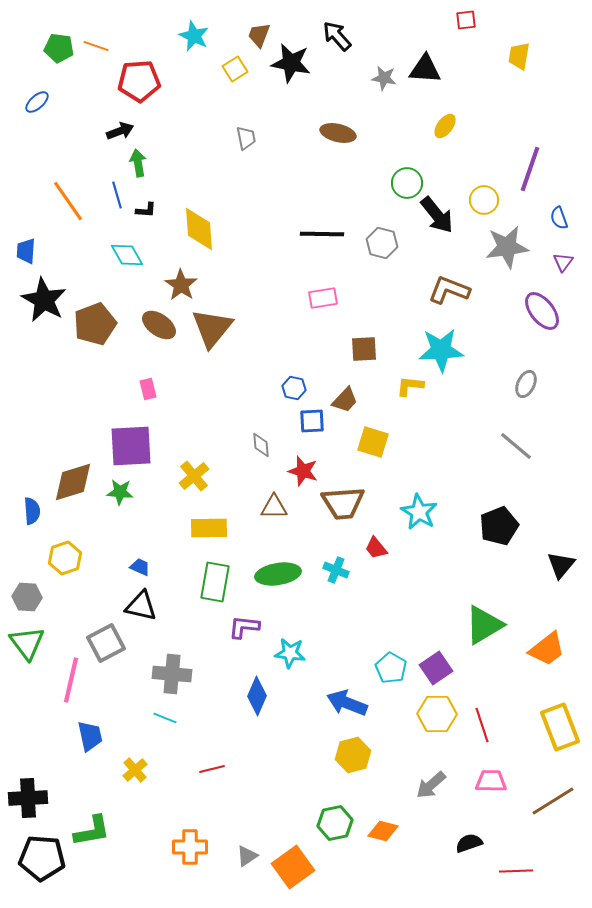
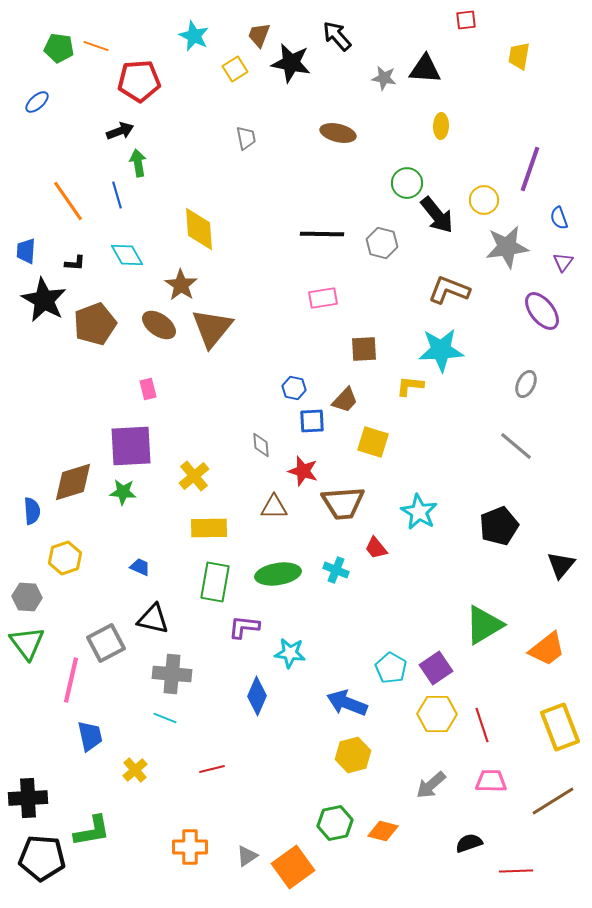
yellow ellipse at (445, 126): moved 4 px left; rotated 35 degrees counterclockwise
black L-shape at (146, 210): moved 71 px left, 53 px down
green star at (120, 492): moved 3 px right
black triangle at (141, 606): moved 12 px right, 13 px down
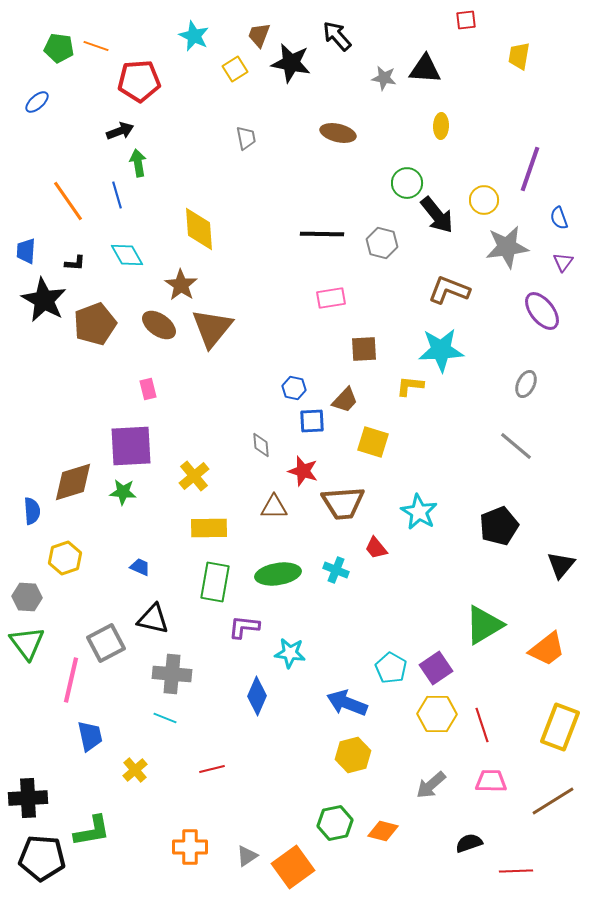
pink rectangle at (323, 298): moved 8 px right
yellow rectangle at (560, 727): rotated 42 degrees clockwise
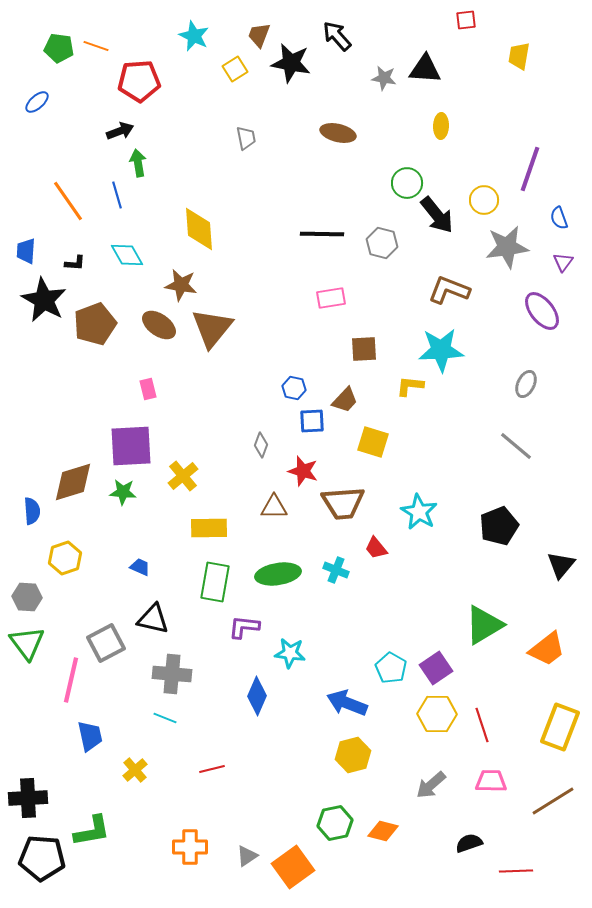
brown star at (181, 285): rotated 24 degrees counterclockwise
gray diamond at (261, 445): rotated 25 degrees clockwise
yellow cross at (194, 476): moved 11 px left
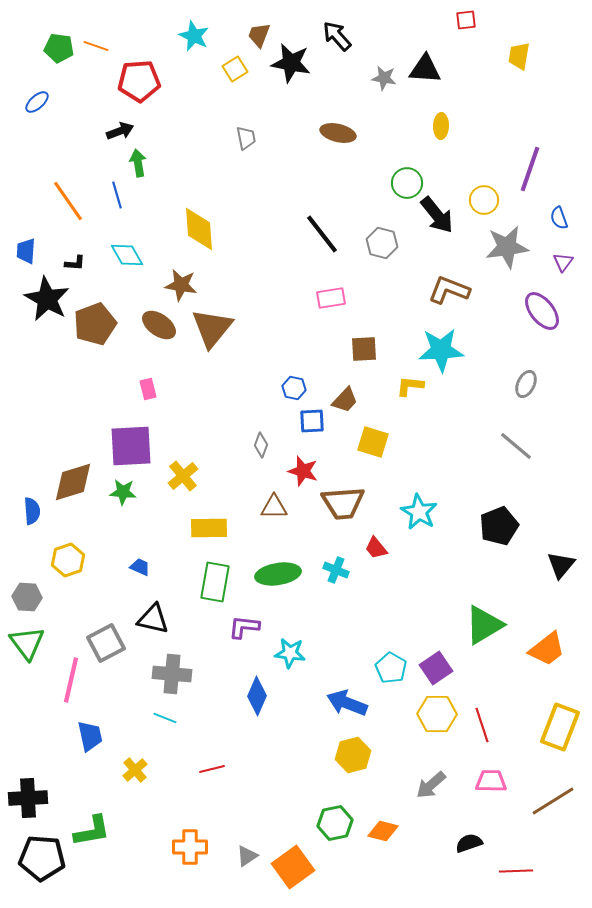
black line at (322, 234): rotated 51 degrees clockwise
black star at (44, 300): moved 3 px right, 1 px up
yellow hexagon at (65, 558): moved 3 px right, 2 px down
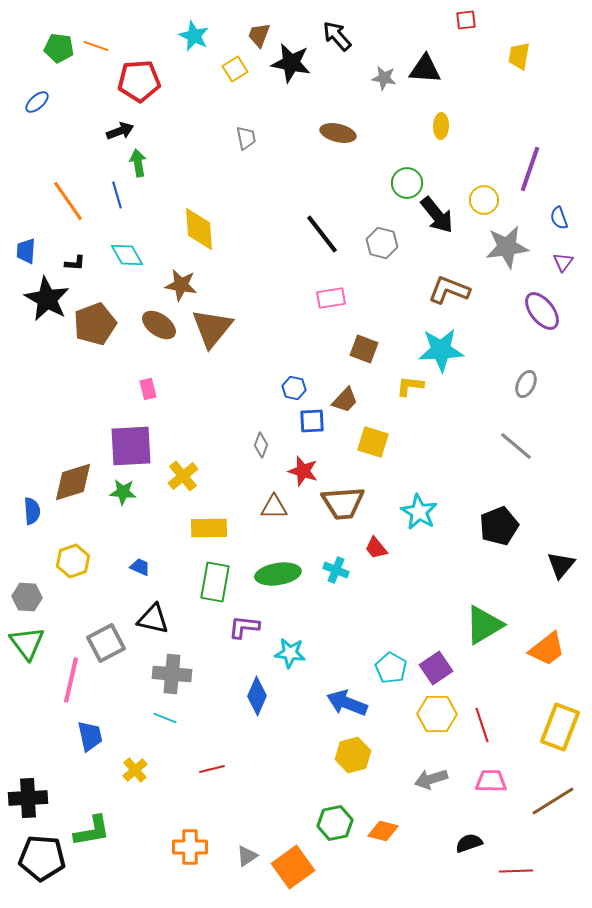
brown square at (364, 349): rotated 24 degrees clockwise
yellow hexagon at (68, 560): moved 5 px right, 1 px down
gray arrow at (431, 785): moved 6 px up; rotated 24 degrees clockwise
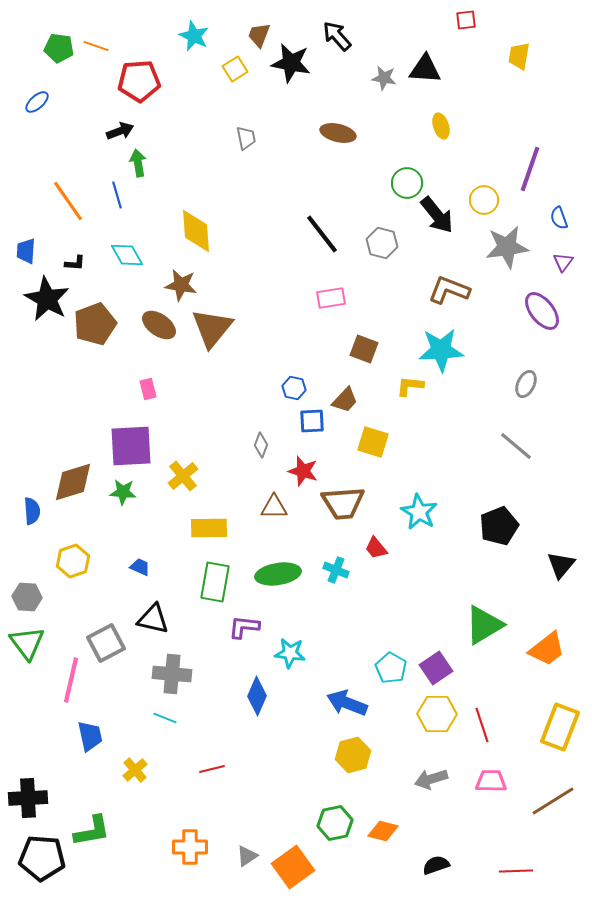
yellow ellipse at (441, 126): rotated 20 degrees counterclockwise
yellow diamond at (199, 229): moved 3 px left, 2 px down
black semicircle at (469, 843): moved 33 px left, 22 px down
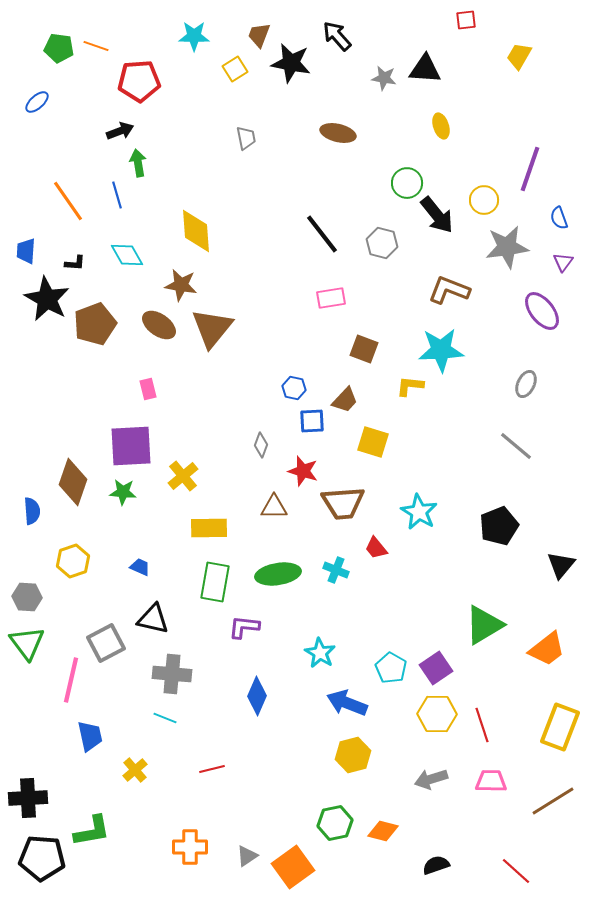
cyan star at (194, 36): rotated 24 degrees counterclockwise
yellow trapezoid at (519, 56): rotated 20 degrees clockwise
brown diamond at (73, 482): rotated 54 degrees counterclockwise
cyan star at (290, 653): moved 30 px right; rotated 24 degrees clockwise
red line at (516, 871): rotated 44 degrees clockwise
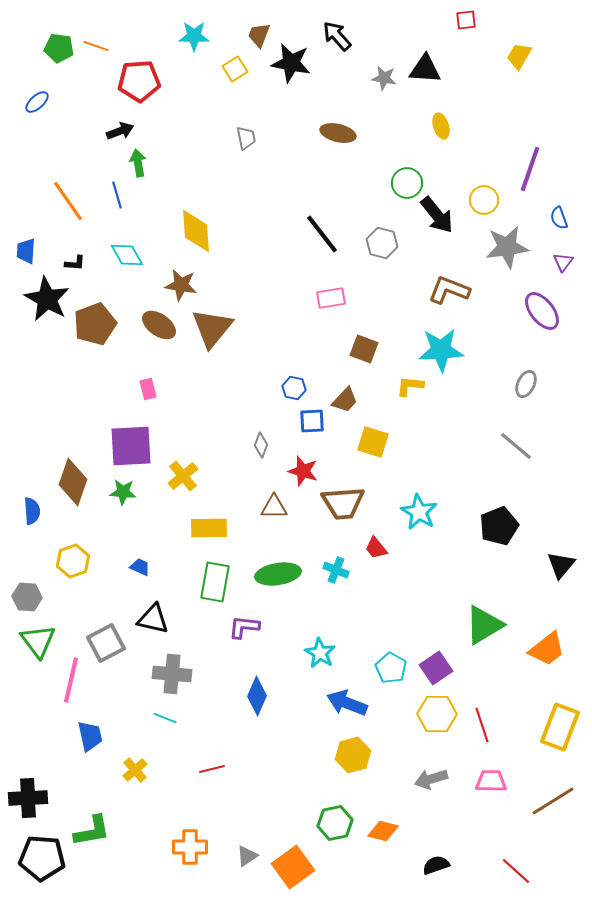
green triangle at (27, 643): moved 11 px right, 2 px up
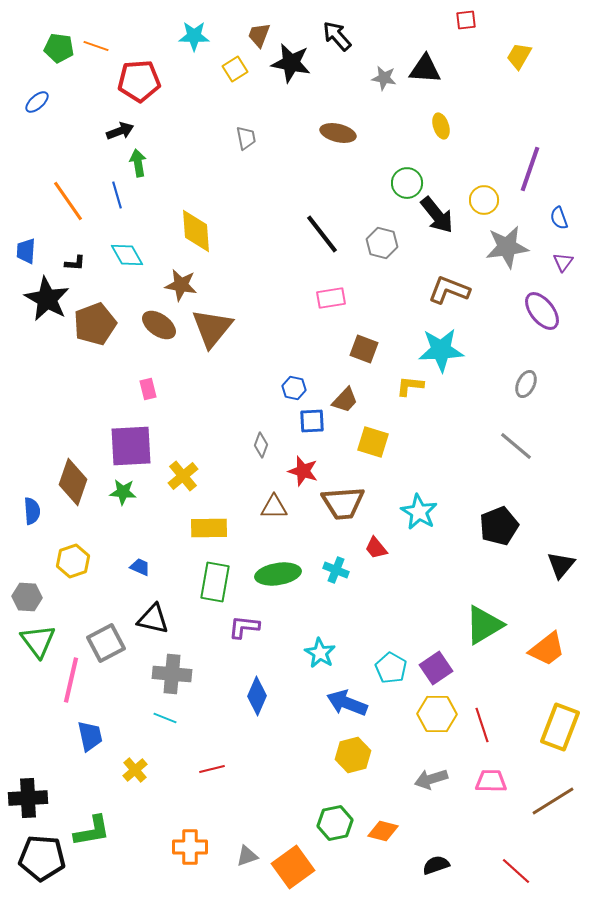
gray triangle at (247, 856): rotated 15 degrees clockwise
